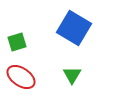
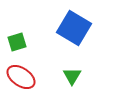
green triangle: moved 1 px down
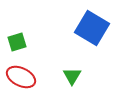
blue square: moved 18 px right
red ellipse: rotated 8 degrees counterclockwise
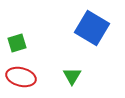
green square: moved 1 px down
red ellipse: rotated 12 degrees counterclockwise
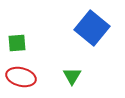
blue square: rotated 8 degrees clockwise
green square: rotated 12 degrees clockwise
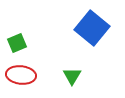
green square: rotated 18 degrees counterclockwise
red ellipse: moved 2 px up; rotated 8 degrees counterclockwise
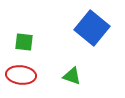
green square: moved 7 px right, 1 px up; rotated 30 degrees clockwise
green triangle: rotated 42 degrees counterclockwise
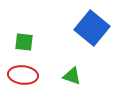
red ellipse: moved 2 px right
